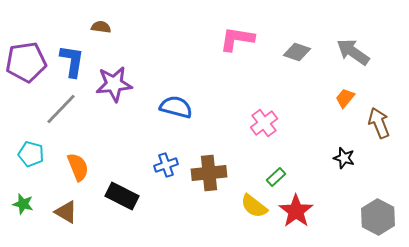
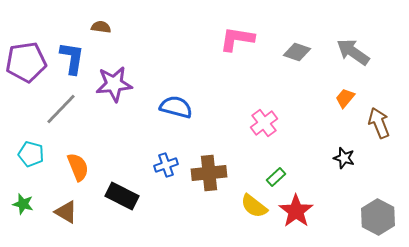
blue L-shape: moved 3 px up
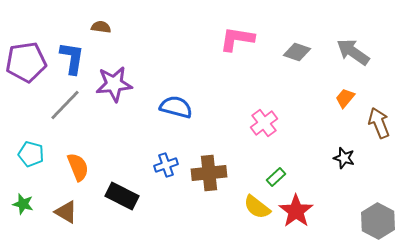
gray line: moved 4 px right, 4 px up
yellow semicircle: moved 3 px right, 1 px down
gray hexagon: moved 4 px down
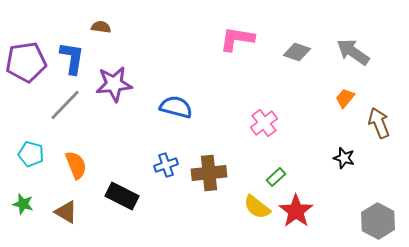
orange semicircle: moved 2 px left, 2 px up
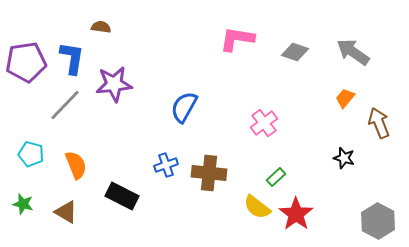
gray diamond: moved 2 px left
blue semicircle: moved 8 px right; rotated 76 degrees counterclockwise
brown cross: rotated 12 degrees clockwise
red star: moved 3 px down
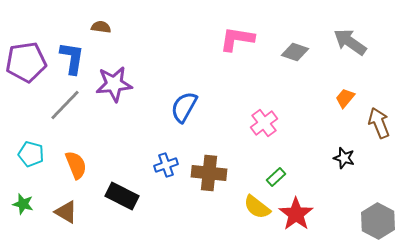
gray arrow: moved 3 px left, 10 px up
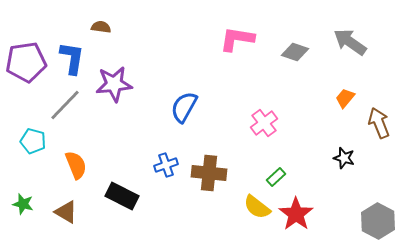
cyan pentagon: moved 2 px right, 13 px up
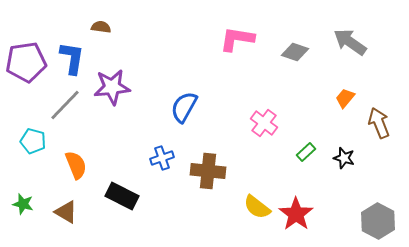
purple star: moved 2 px left, 3 px down
pink cross: rotated 16 degrees counterclockwise
blue cross: moved 4 px left, 7 px up
brown cross: moved 1 px left, 2 px up
green rectangle: moved 30 px right, 25 px up
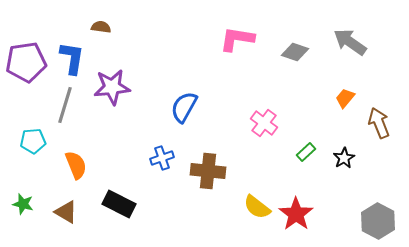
gray line: rotated 27 degrees counterclockwise
cyan pentagon: rotated 20 degrees counterclockwise
black star: rotated 25 degrees clockwise
black rectangle: moved 3 px left, 8 px down
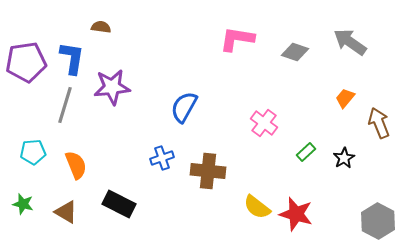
cyan pentagon: moved 11 px down
red star: rotated 20 degrees counterclockwise
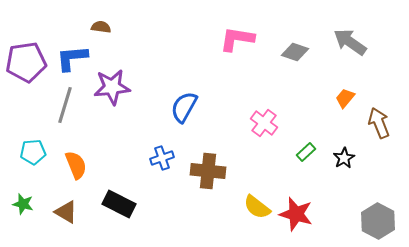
blue L-shape: rotated 104 degrees counterclockwise
